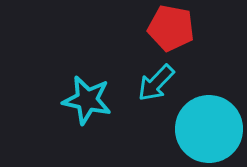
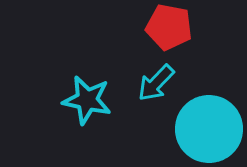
red pentagon: moved 2 px left, 1 px up
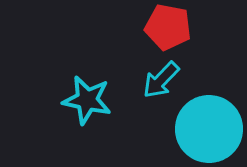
red pentagon: moved 1 px left
cyan arrow: moved 5 px right, 3 px up
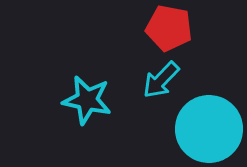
red pentagon: moved 1 px right, 1 px down
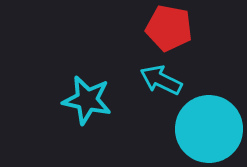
cyan arrow: rotated 72 degrees clockwise
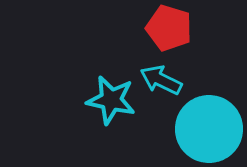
red pentagon: rotated 6 degrees clockwise
cyan star: moved 24 px right
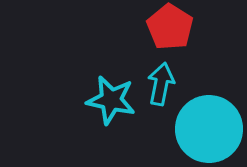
red pentagon: moved 1 px right, 1 px up; rotated 15 degrees clockwise
cyan arrow: moved 4 px down; rotated 75 degrees clockwise
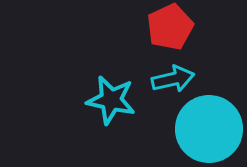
red pentagon: rotated 15 degrees clockwise
cyan arrow: moved 12 px right, 5 px up; rotated 66 degrees clockwise
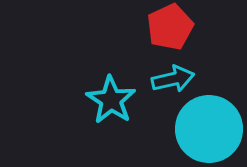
cyan star: rotated 21 degrees clockwise
